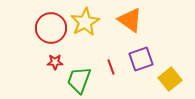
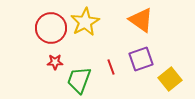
orange triangle: moved 11 px right
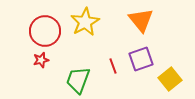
orange triangle: rotated 16 degrees clockwise
red circle: moved 6 px left, 3 px down
red star: moved 14 px left, 2 px up; rotated 14 degrees counterclockwise
red line: moved 2 px right, 1 px up
green trapezoid: moved 1 px left
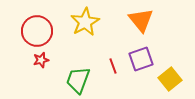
red circle: moved 8 px left
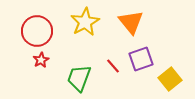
orange triangle: moved 10 px left, 2 px down
red star: rotated 14 degrees counterclockwise
red line: rotated 21 degrees counterclockwise
green trapezoid: moved 1 px right, 2 px up
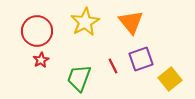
red line: rotated 14 degrees clockwise
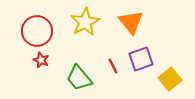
red star: rotated 21 degrees counterclockwise
green trapezoid: rotated 60 degrees counterclockwise
